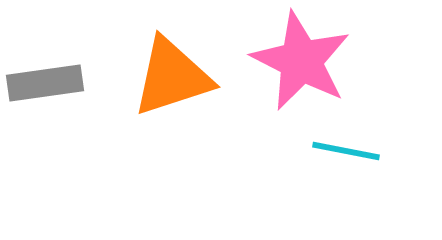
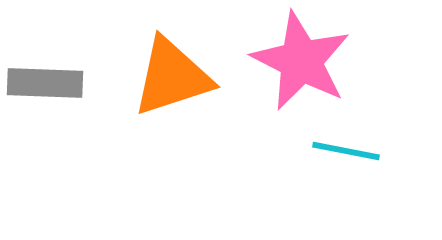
gray rectangle: rotated 10 degrees clockwise
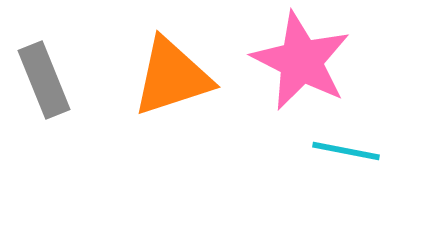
gray rectangle: moved 1 px left, 3 px up; rotated 66 degrees clockwise
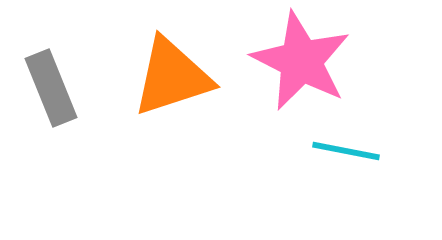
gray rectangle: moved 7 px right, 8 px down
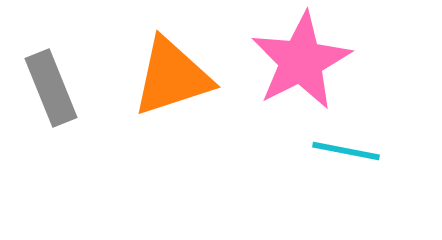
pink star: rotated 18 degrees clockwise
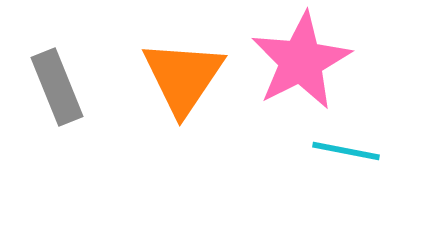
orange triangle: moved 11 px right; rotated 38 degrees counterclockwise
gray rectangle: moved 6 px right, 1 px up
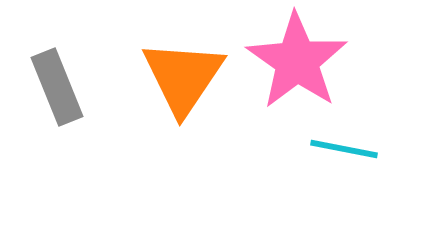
pink star: moved 4 px left; rotated 10 degrees counterclockwise
cyan line: moved 2 px left, 2 px up
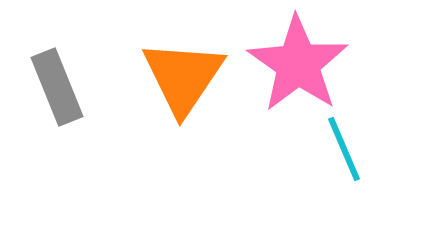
pink star: moved 1 px right, 3 px down
cyan line: rotated 56 degrees clockwise
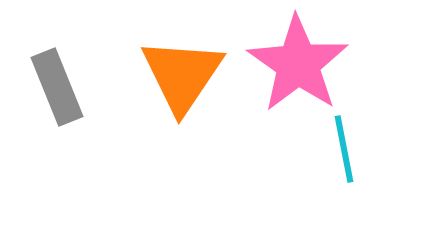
orange triangle: moved 1 px left, 2 px up
cyan line: rotated 12 degrees clockwise
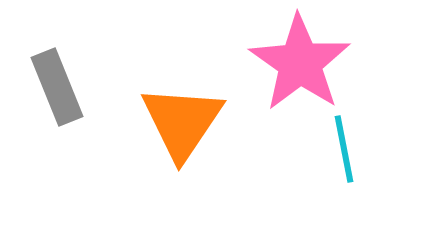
pink star: moved 2 px right, 1 px up
orange triangle: moved 47 px down
